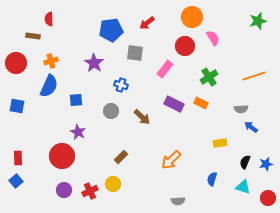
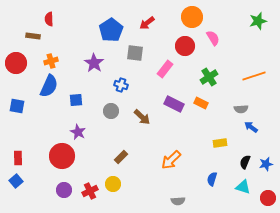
blue pentagon at (111, 30): rotated 25 degrees counterclockwise
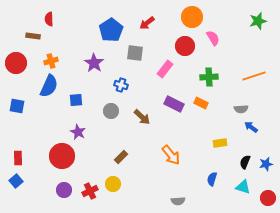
green cross at (209, 77): rotated 30 degrees clockwise
orange arrow at (171, 160): moved 5 px up; rotated 85 degrees counterclockwise
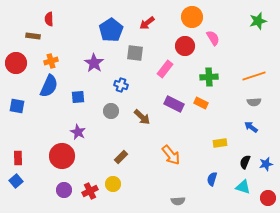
blue square at (76, 100): moved 2 px right, 3 px up
gray semicircle at (241, 109): moved 13 px right, 7 px up
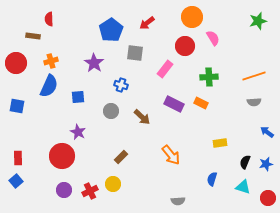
blue arrow at (251, 127): moved 16 px right, 5 px down
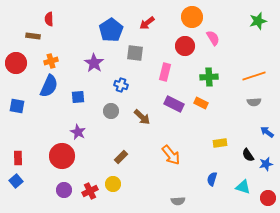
pink rectangle at (165, 69): moved 3 px down; rotated 24 degrees counterclockwise
black semicircle at (245, 162): moved 3 px right, 7 px up; rotated 56 degrees counterclockwise
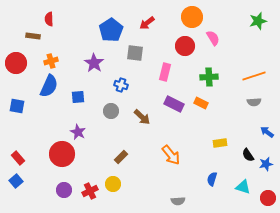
red circle at (62, 156): moved 2 px up
red rectangle at (18, 158): rotated 40 degrees counterclockwise
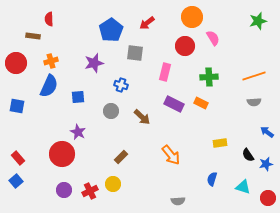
purple star at (94, 63): rotated 24 degrees clockwise
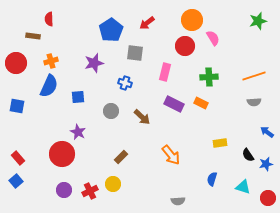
orange circle at (192, 17): moved 3 px down
blue cross at (121, 85): moved 4 px right, 2 px up
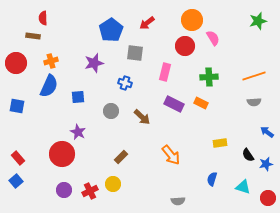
red semicircle at (49, 19): moved 6 px left, 1 px up
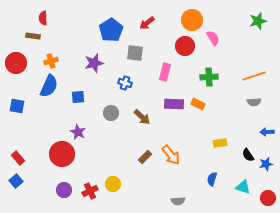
orange rectangle at (201, 103): moved 3 px left, 1 px down
purple rectangle at (174, 104): rotated 24 degrees counterclockwise
gray circle at (111, 111): moved 2 px down
blue arrow at (267, 132): rotated 40 degrees counterclockwise
brown rectangle at (121, 157): moved 24 px right
